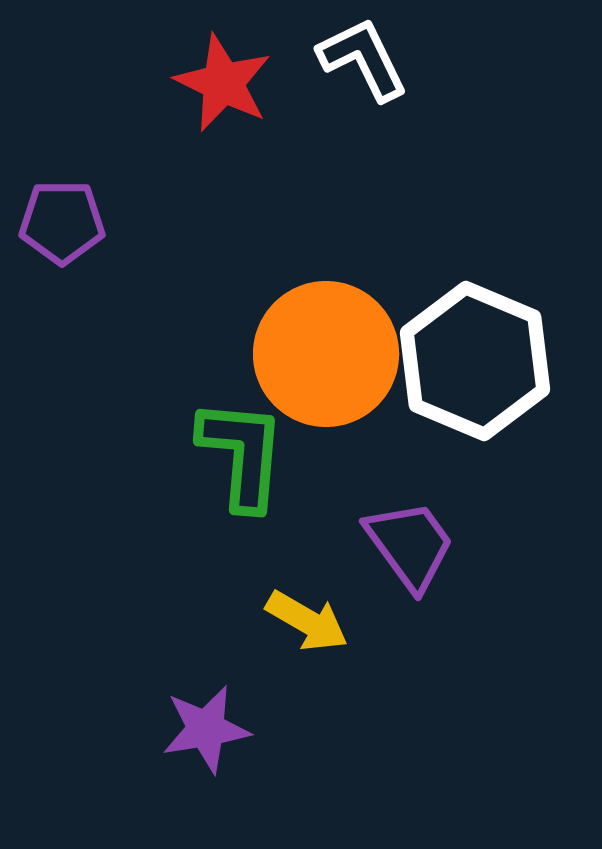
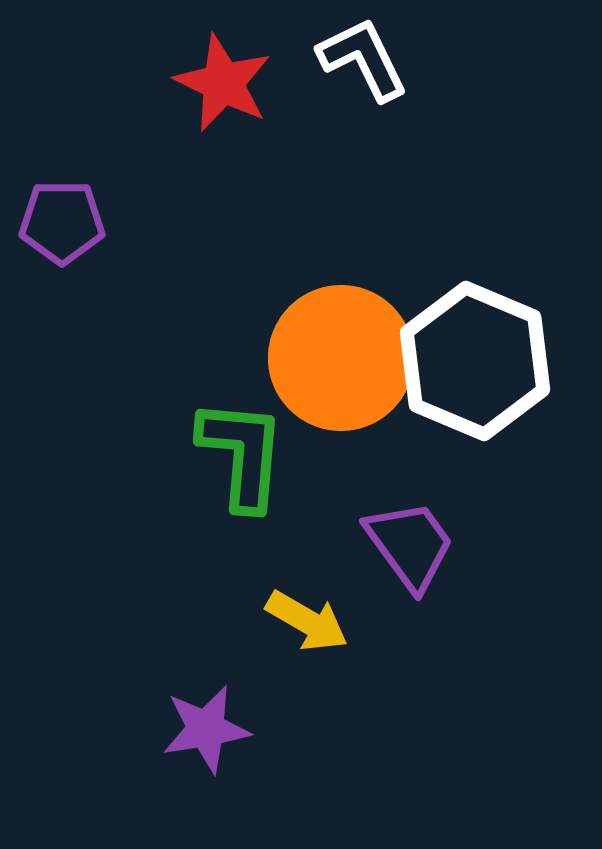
orange circle: moved 15 px right, 4 px down
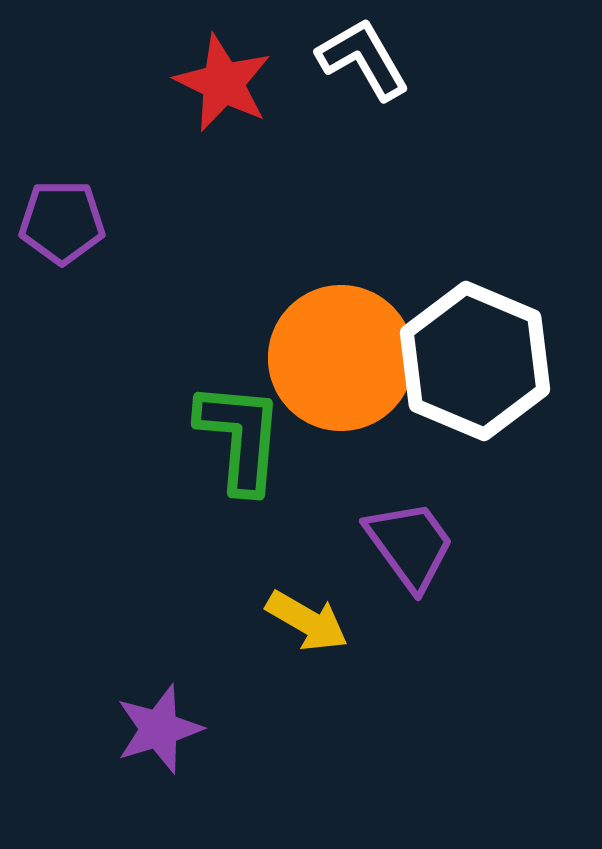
white L-shape: rotated 4 degrees counterclockwise
green L-shape: moved 2 px left, 17 px up
purple star: moved 47 px left; rotated 8 degrees counterclockwise
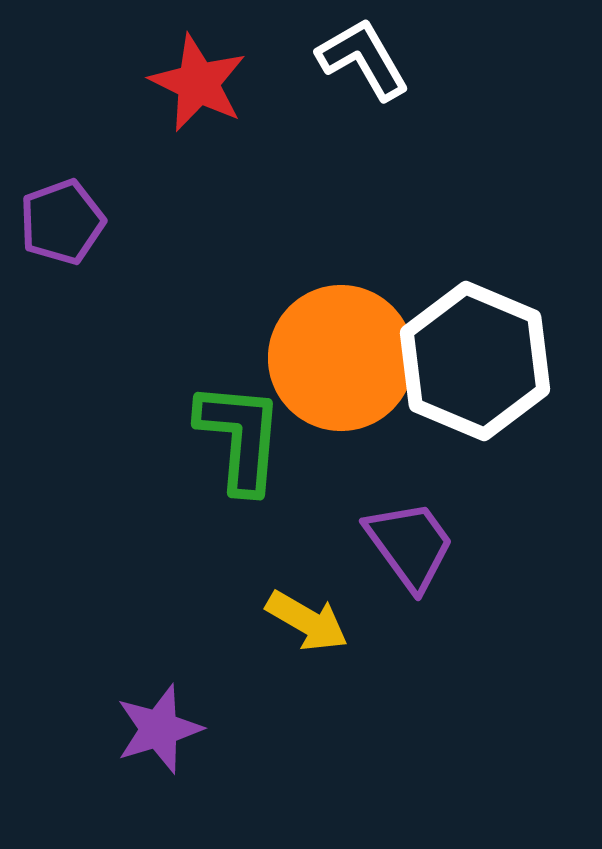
red star: moved 25 px left
purple pentagon: rotated 20 degrees counterclockwise
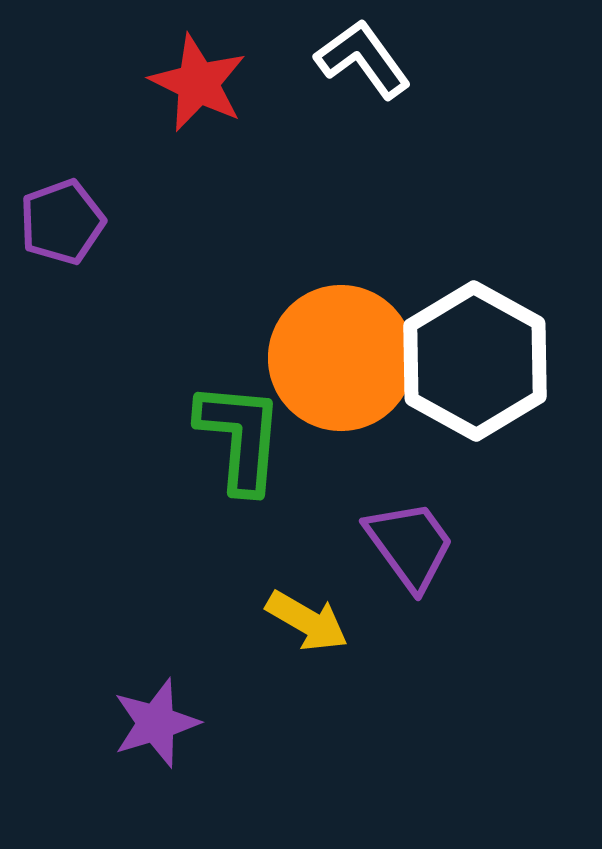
white L-shape: rotated 6 degrees counterclockwise
white hexagon: rotated 6 degrees clockwise
purple star: moved 3 px left, 6 px up
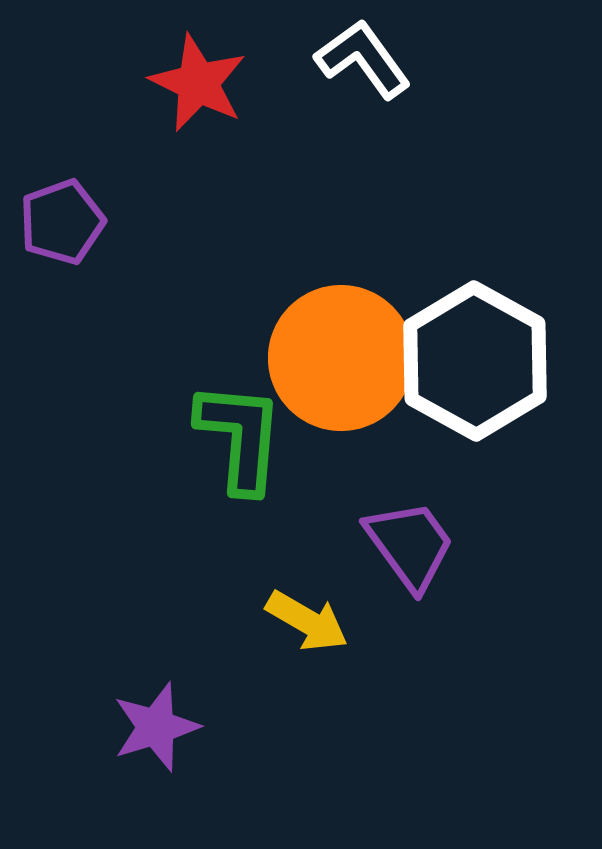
purple star: moved 4 px down
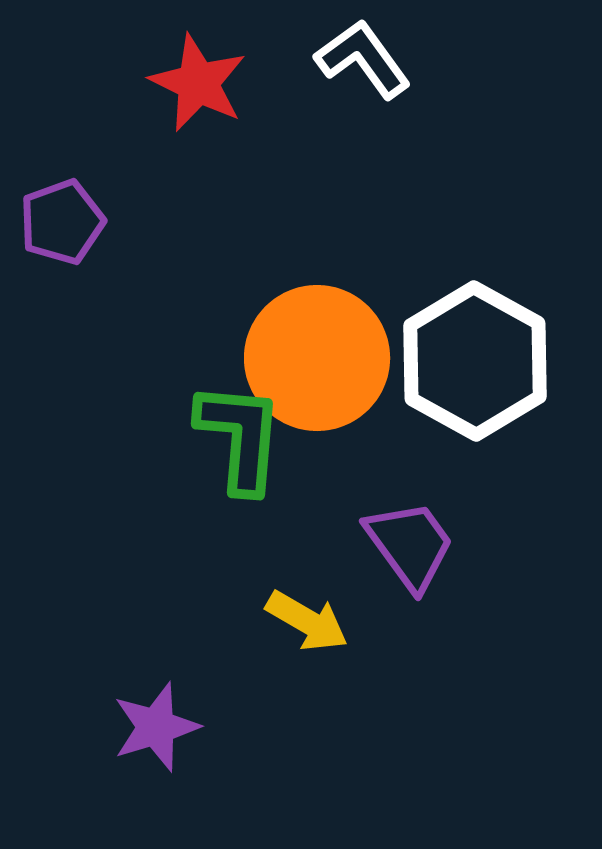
orange circle: moved 24 px left
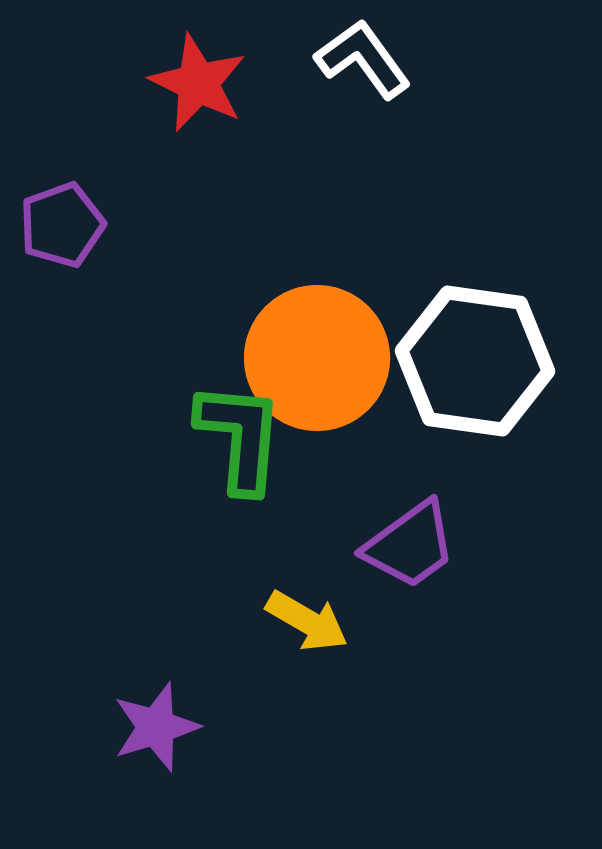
purple pentagon: moved 3 px down
white hexagon: rotated 21 degrees counterclockwise
purple trapezoid: rotated 90 degrees clockwise
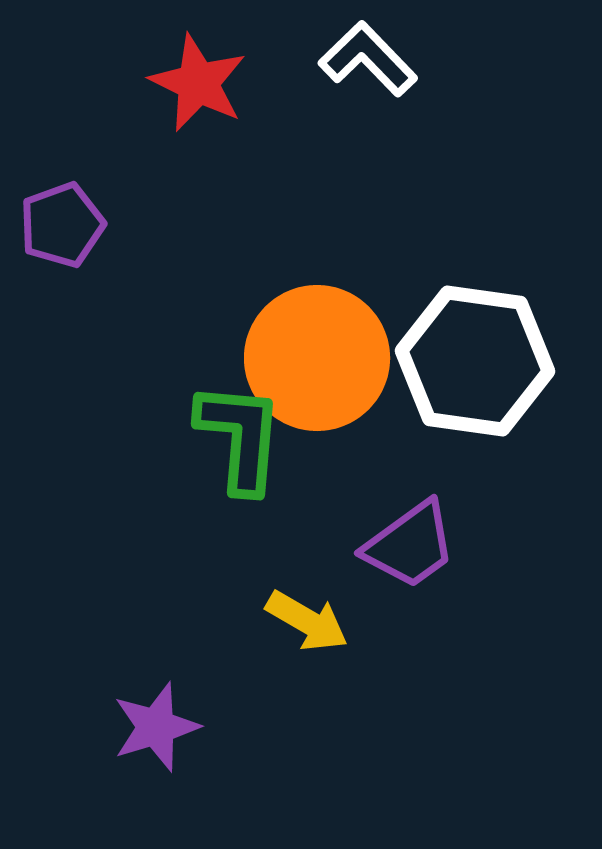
white L-shape: moved 5 px right; rotated 8 degrees counterclockwise
